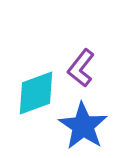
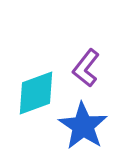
purple L-shape: moved 5 px right
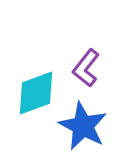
blue star: rotated 6 degrees counterclockwise
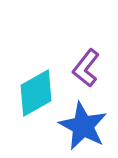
cyan diamond: rotated 9 degrees counterclockwise
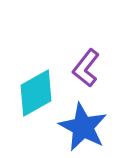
blue star: moved 1 px down
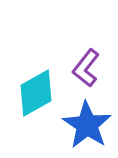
blue star: moved 4 px right, 2 px up; rotated 6 degrees clockwise
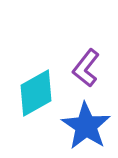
blue star: moved 1 px left, 1 px down
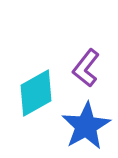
blue star: rotated 9 degrees clockwise
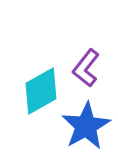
cyan diamond: moved 5 px right, 2 px up
